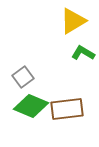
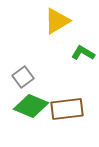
yellow triangle: moved 16 px left
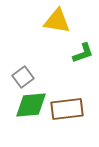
yellow triangle: rotated 40 degrees clockwise
green L-shape: rotated 130 degrees clockwise
green diamond: moved 1 px up; rotated 28 degrees counterclockwise
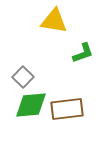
yellow triangle: moved 3 px left
gray square: rotated 10 degrees counterclockwise
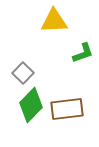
yellow triangle: rotated 12 degrees counterclockwise
gray square: moved 4 px up
green diamond: rotated 40 degrees counterclockwise
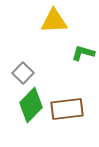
green L-shape: rotated 145 degrees counterclockwise
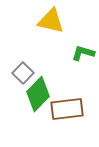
yellow triangle: moved 3 px left; rotated 16 degrees clockwise
green diamond: moved 7 px right, 11 px up
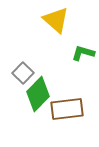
yellow triangle: moved 5 px right, 1 px up; rotated 28 degrees clockwise
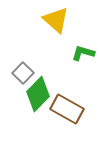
brown rectangle: rotated 36 degrees clockwise
